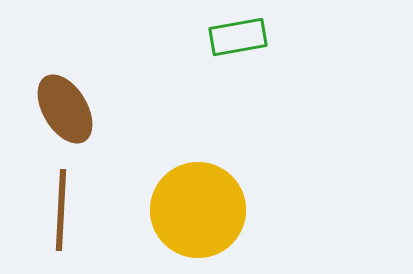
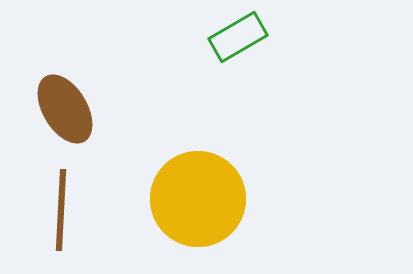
green rectangle: rotated 20 degrees counterclockwise
yellow circle: moved 11 px up
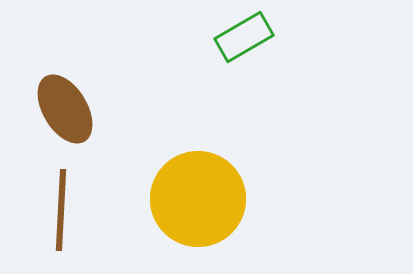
green rectangle: moved 6 px right
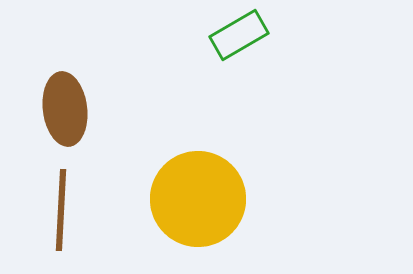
green rectangle: moved 5 px left, 2 px up
brown ellipse: rotated 24 degrees clockwise
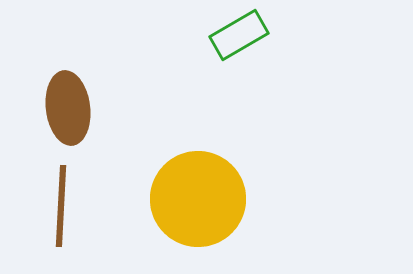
brown ellipse: moved 3 px right, 1 px up
brown line: moved 4 px up
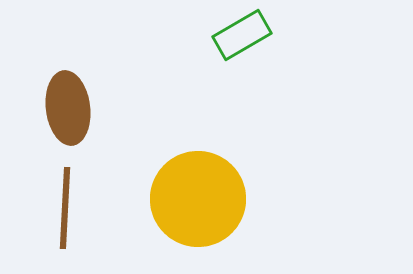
green rectangle: moved 3 px right
brown line: moved 4 px right, 2 px down
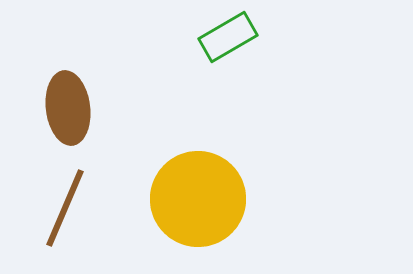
green rectangle: moved 14 px left, 2 px down
brown line: rotated 20 degrees clockwise
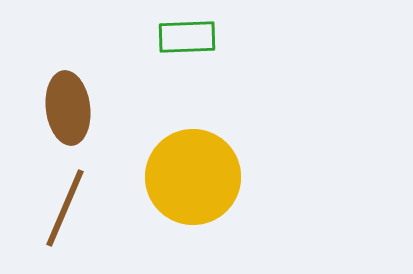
green rectangle: moved 41 px left; rotated 28 degrees clockwise
yellow circle: moved 5 px left, 22 px up
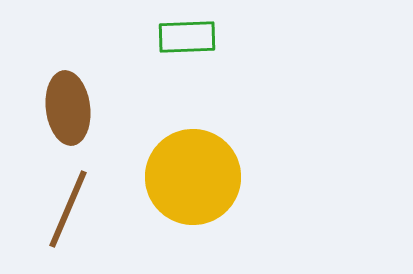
brown line: moved 3 px right, 1 px down
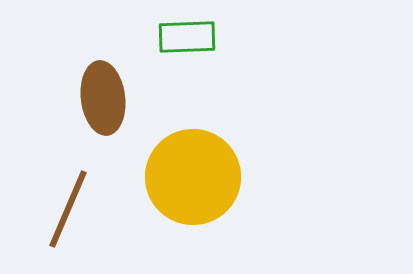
brown ellipse: moved 35 px right, 10 px up
